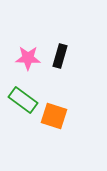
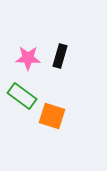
green rectangle: moved 1 px left, 4 px up
orange square: moved 2 px left
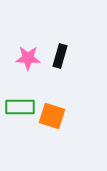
green rectangle: moved 2 px left, 11 px down; rotated 36 degrees counterclockwise
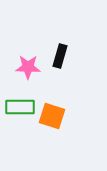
pink star: moved 9 px down
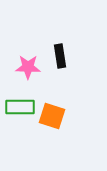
black rectangle: rotated 25 degrees counterclockwise
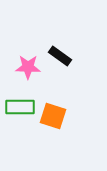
black rectangle: rotated 45 degrees counterclockwise
orange square: moved 1 px right
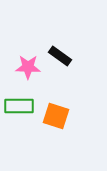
green rectangle: moved 1 px left, 1 px up
orange square: moved 3 px right
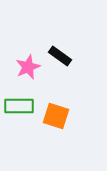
pink star: rotated 25 degrees counterclockwise
